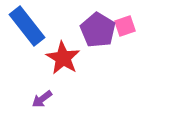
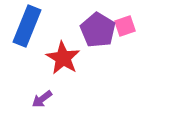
blue rectangle: rotated 60 degrees clockwise
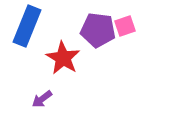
purple pentagon: rotated 24 degrees counterclockwise
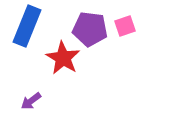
purple pentagon: moved 8 px left, 1 px up
purple arrow: moved 11 px left, 2 px down
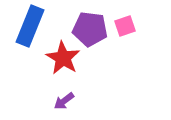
blue rectangle: moved 3 px right
purple arrow: moved 33 px right
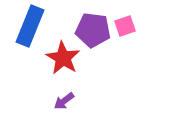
purple pentagon: moved 3 px right, 1 px down
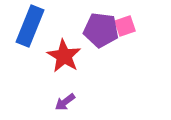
purple pentagon: moved 8 px right
red star: moved 1 px right, 2 px up
purple arrow: moved 1 px right, 1 px down
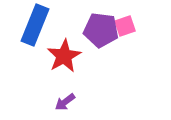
blue rectangle: moved 5 px right, 1 px up
red star: rotated 12 degrees clockwise
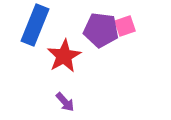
purple arrow: rotated 95 degrees counterclockwise
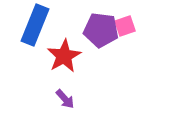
purple arrow: moved 3 px up
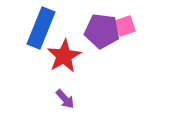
blue rectangle: moved 6 px right, 3 px down
purple pentagon: moved 1 px right, 1 px down
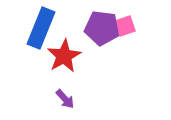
purple pentagon: moved 3 px up
